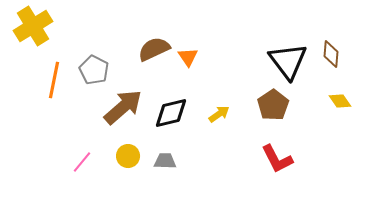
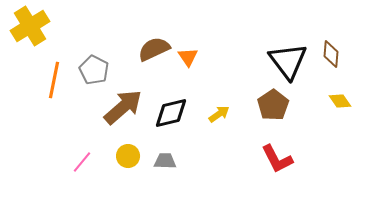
yellow cross: moved 3 px left
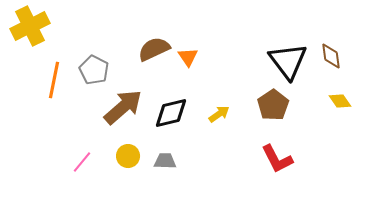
yellow cross: rotated 6 degrees clockwise
brown diamond: moved 2 px down; rotated 12 degrees counterclockwise
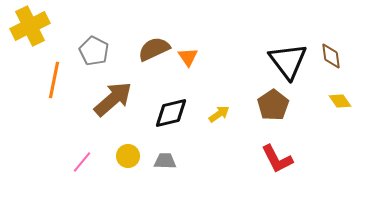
gray pentagon: moved 19 px up
brown arrow: moved 10 px left, 8 px up
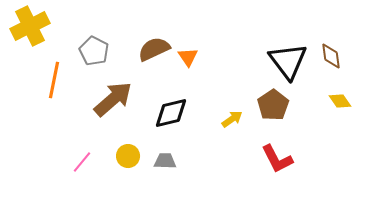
yellow arrow: moved 13 px right, 5 px down
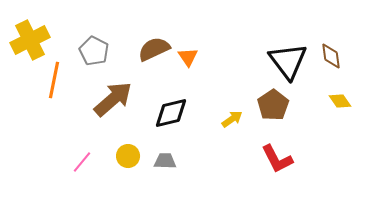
yellow cross: moved 14 px down
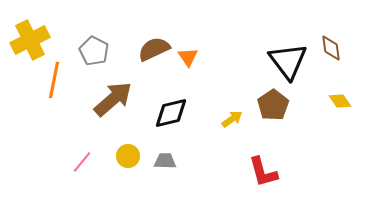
brown diamond: moved 8 px up
red L-shape: moved 14 px left, 13 px down; rotated 12 degrees clockwise
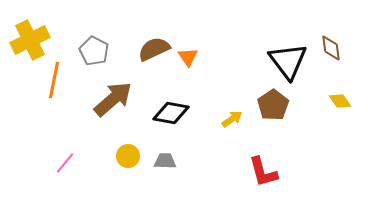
black diamond: rotated 24 degrees clockwise
pink line: moved 17 px left, 1 px down
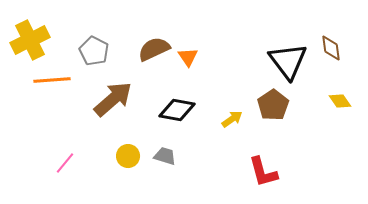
orange line: moved 2 px left; rotated 75 degrees clockwise
black diamond: moved 6 px right, 3 px up
gray trapezoid: moved 5 px up; rotated 15 degrees clockwise
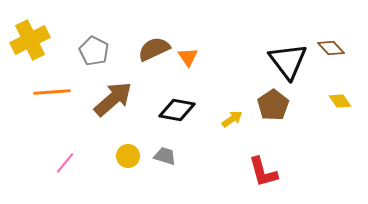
brown diamond: rotated 36 degrees counterclockwise
orange line: moved 12 px down
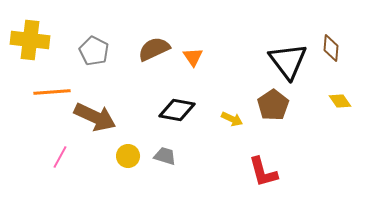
yellow cross: rotated 33 degrees clockwise
brown diamond: rotated 48 degrees clockwise
orange triangle: moved 5 px right
brown arrow: moved 18 px left, 18 px down; rotated 66 degrees clockwise
yellow arrow: rotated 60 degrees clockwise
pink line: moved 5 px left, 6 px up; rotated 10 degrees counterclockwise
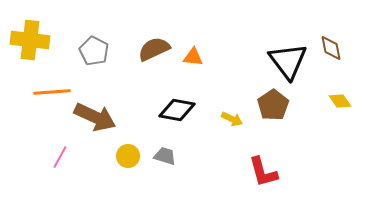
brown diamond: rotated 16 degrees counterclockwise
orange triangle: rotated 50 degrees counterclockwise
